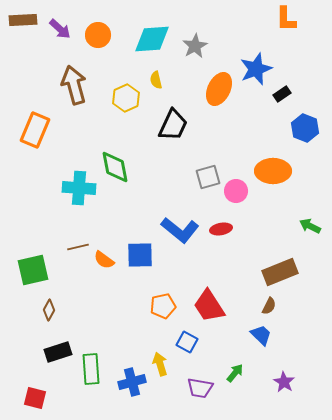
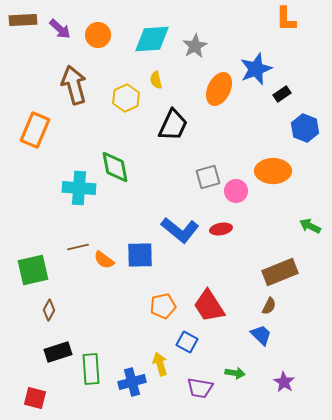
green arrow at (235, 373): rotated 60 degrees clockwise
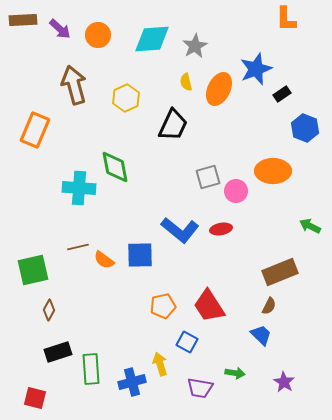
yellow semicircle at (156, 80): moved 30 px right, 2 px down
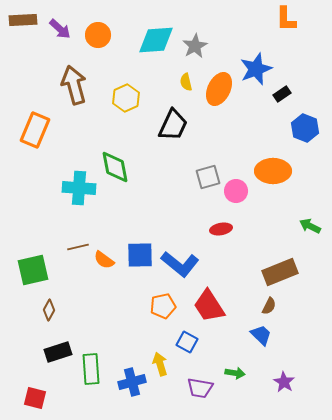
cyan diamond at (152, 39): moved 4 px right, 1 px down
blue L-shape at (180, 230): moved 34 px down
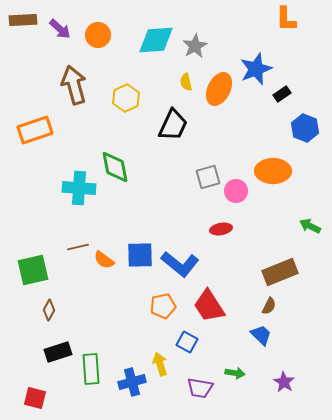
orange rectangle at (35, 130): rotated 48 degrees clockwise
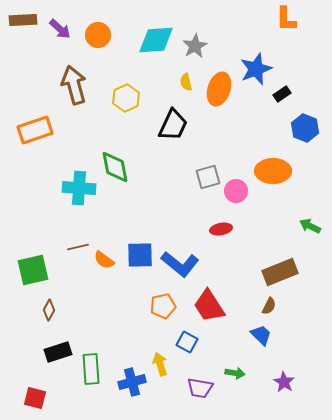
orange ellipse at (219, 89): rotated 8 degrees counterclockwise
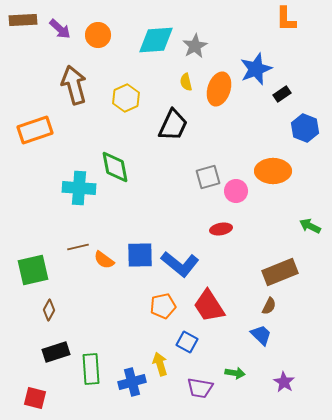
black rectangle at (58, 352): moved 2 px left
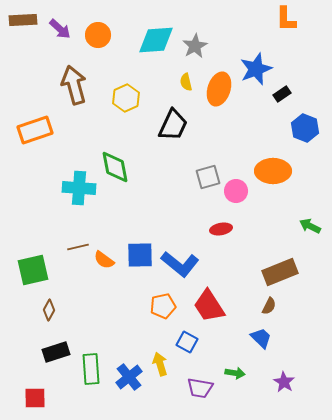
blue trapezoid at (261, 335): moved 3 px down
blue cross at (132, 382): moved 3 px left, 5 px up; rotated 24 degrees counterclockwise
red square at (35, 398): rotated 15 degrees counterclockwise
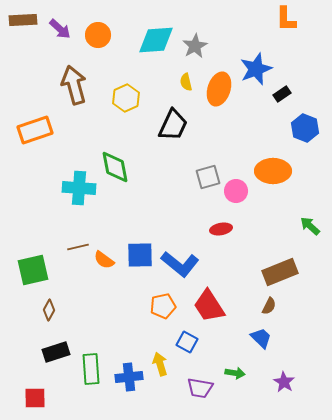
green arrow at (310, 226): rotated 15 degrees clockwise
blue cross at (129, 377): rotated 32 degrees clockwise
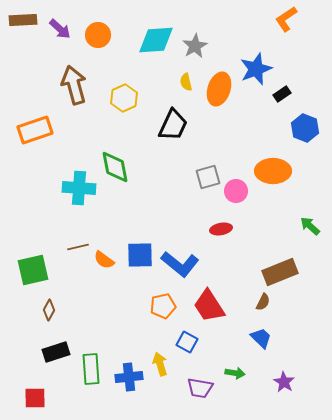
orange L-shape at (286, 19): rotated 56 degrees clockwise
yellow hexagon at (126, 98): moved 2 px left
brown semicircle at (269, 306): moved 6 px left, 4 px up
